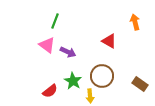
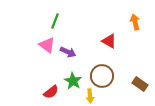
red semicircle: moved 1 px right, 1 px down
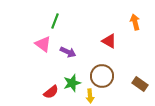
pink triangle: moved 4 px left, 1 px up
green star: moved 1 px left, 2 px down; rotated 24 degrees clockwise
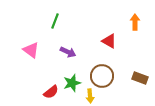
orange arrow: rotated 14 degrees clockwise
pink triangle: moved 12 px left, 6 px down
brown rectangle: moved 6 px up; rotated 14 degrees counterclockwise
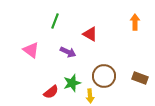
red triangle: moved 19 px left, 7 px up
brown circle: moved 2 px right
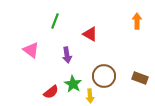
orange arrow: moved 2 px right, 1 px up
purple arrow: moved 1 px left, 3 px down; rotated 56 degrees clockwise
green star: moved 1 px right, 1 px down; rotated 24 degrees counterclockwise
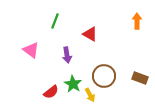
yellow arrow: moved 1 px up; rotated 24 degrees counterclockwise
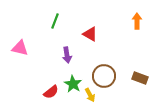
pink triangle: moved 11 px left, 2 px up; rotated 24 degrees counterclockwise
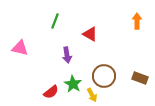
yellow arrow: moved 2 px right
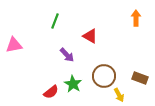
orange arrow: moved 1 px left, 3 px up
red triangle: moved 2 px down
pink triangle: moved 6 px left, 3 px up; rotated 24 degrees counterclockwise
purple arrow: rotated 35 degrees counterclockwise
yellow arrow: moved 27 px right
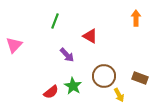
pink triangle: rotated 36 degrees counterclockwise
green star: moved 2 px down
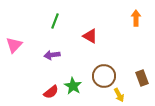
purple arrow: moved 15 px left; rotated 126 degrees clockwise
brown rectangle: moved 2 px right; rotated 49 degrees clockwise
